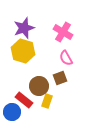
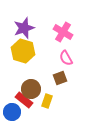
brown circle: moved 8 px left, 3 px down
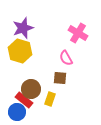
purple star: moved 1 px left
pink cross: moved 15 px right, 1 px down
yellow hexagon: moved 3 px left
brown square: rotated 24 degrees clockwise
yellow rectangle: moved 3 px right, 2 px up
blue circle: moved 5 px right
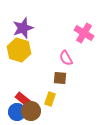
pink cross: moved 6 px right
yellow hexagon: moved 1 px left, 1 px up
brown circle: moved 22 px down
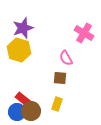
yellow rectangle: moved 7 px right, 5 px down
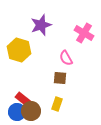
purple star: moved 18 px right, 3 px up
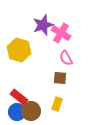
purple star: moved 2 px right
pink cross: moved 23 px left
red rectangle: moved 5 px left, 3 px up
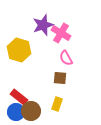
blue circle: moved 1 px left
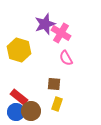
purple star: moved 2 px right, 1 px up
brown square: moved 6 px left, 6 px down
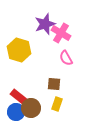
brown circle: moved 3 px up
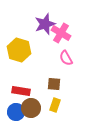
red rectangle: moved 2 px right, 6 px up; rotated 30 degrees counterclockwise
yellow rectangle: moved 2 px left, 1 px down
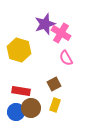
brown square: rotated 32 degrees counterclockwise
